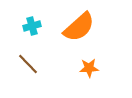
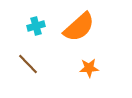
cyan cross: moved 4 px right
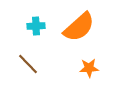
cyan cross: rotated 12 degrees clockwise
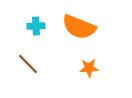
orange semicircle: rotated 64 degrees clockwise
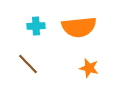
orange semicircle: rotated 28 degrees counterclockwise
orange star: rotated 18 degrees clockwise
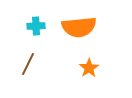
brown line: rotated 70 degrees clockwise
orange star: rotated 24 degrees clockwise
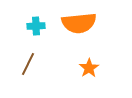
orange semicircle: moved 4 px up
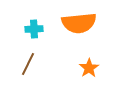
cyan cross: moved 2 px left, 3 px down
